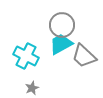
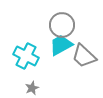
cyan trapezoid: moved 1 px down
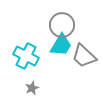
cyan trapezoid: rotated 150 degrees clockwise
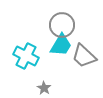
gray star: moved 12 px right; rotated 16 degrees counterclockwise
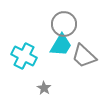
gray circle: moved 2 px right, 1 px up
cyan cross: moved 2 px left
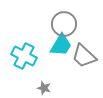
gray star: rotated 16 degrees counterclockwise
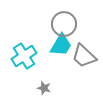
cyan cross: rotated 30 degrees clockwise
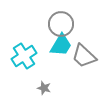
gray circle: moved 3 px left
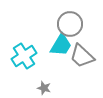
gray circle: moved 9 px right
gray trapezoid: moved 2 px left
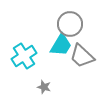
gray star: moved 1 px up
